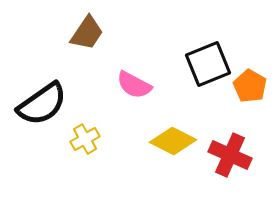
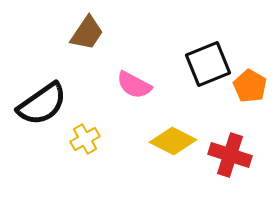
red cross: rotated 6 degrees counterclockwise
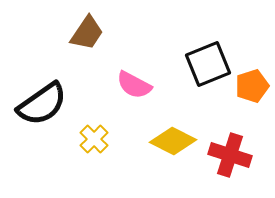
orange pentagon: moved 2 px right; rotated 24 degrees clockwise
yellow cross: moved 9 px right; rotated 16 degrees counterclockwise
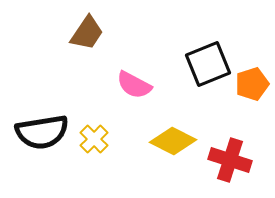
orange pentagon: moved 2 px up
black semicircle: moved 28 px down; rotated 26 degrees clockwise
red cross: moved 5 px down
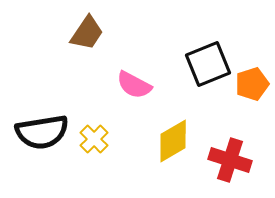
yellow diamond: rotated 57 degrees counterclockwise
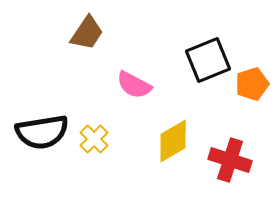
black square: moved 4 px up
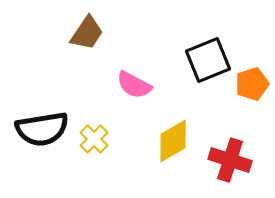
black semicircle: moved 3 px up
